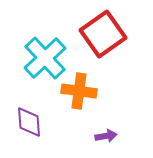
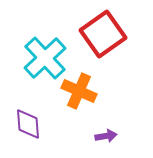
orange cross: rotated 16 degrees clockwise
purple diamond: moved 1 px left, 2 px down
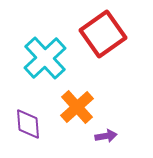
orange cross: moved 2 px left, 16 px down; rotated 24 degrees clockwise
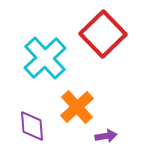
red square: rotated 9 degrees counterclockwise
purple diamond: moved 4 px right, 2 px down
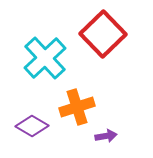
orange cross: rotated 24 degrees clockwise
purple diamond: rotated 56 degrees counterclockwise
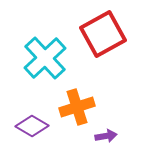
red square: rotated 15 degrees clockwise
